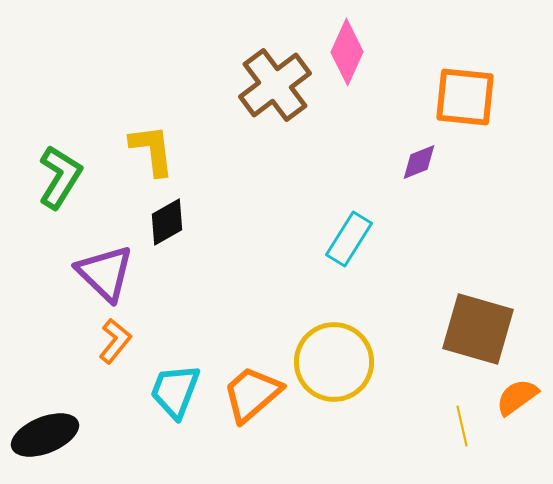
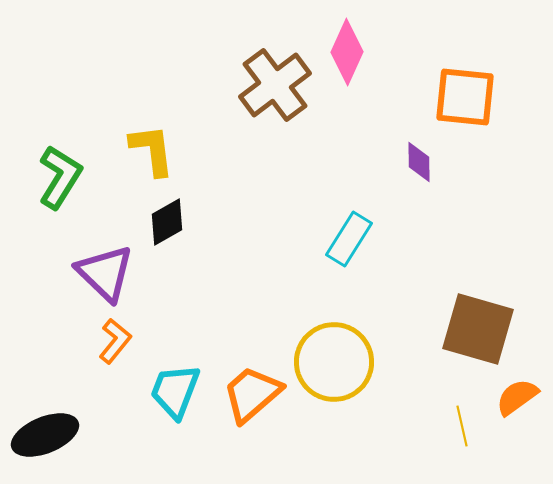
purple diamond: rotated 69 degrees counterclockwise
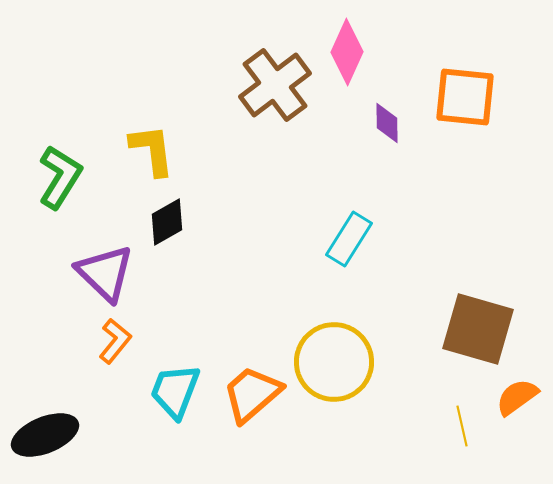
purple diamond: moved 32 px left, 39 px up
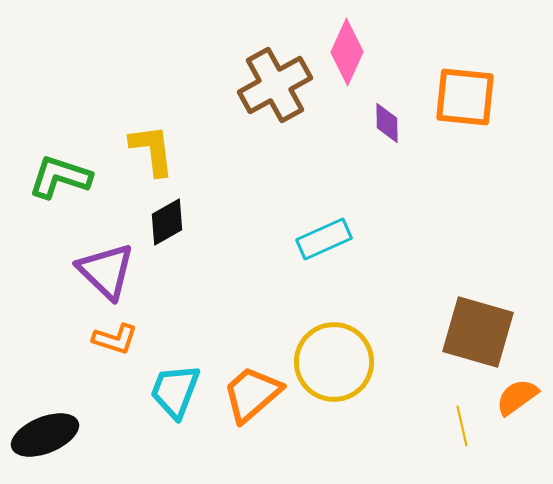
brown cross: rotated 8 degrees clockwise
green L-shape: rotated 104 degrees counterclockwise
cyan rectangle: moved 25 px left; rotated 34 degrees clockwise
purple triangle: moved 1 px right, 2 px up
brown square: moved 3 px down
orange L-shape: moved 2 px up; rotated 69 degrees clockwise
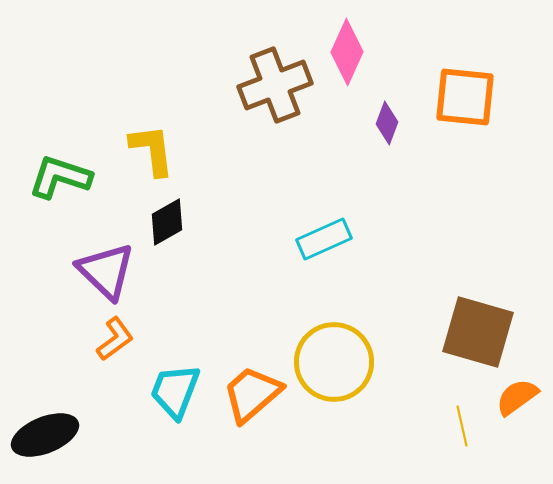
brown cross: rotated 8 degrees clockwise
purple diamond: rotated 21 degrees clockwise
orange L-shape: rotated 54 degrees counterclockwise
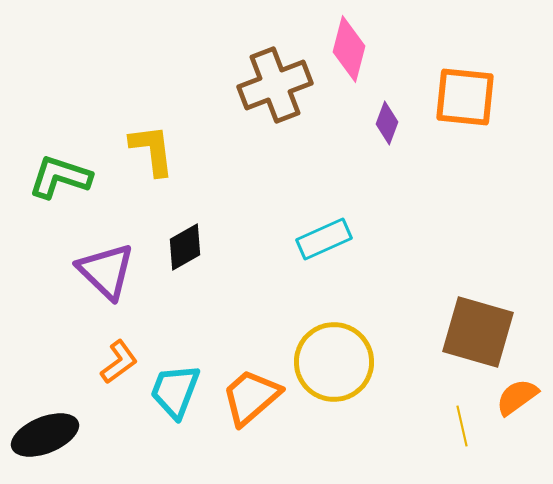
pink diamond: moved 2 px right, 3 px up; rotated 10 degrees counterclockwise
black diamond: moved 18 px right, 25 px down
orange L-shape: moved 4 px right, 23 px down
orange trapezoid: moved 1 px left, 3 px down
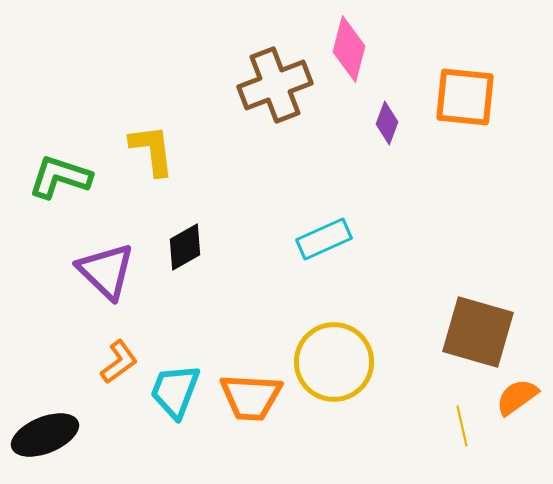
orange trapezoid: rotated 136 degrees counterclockwise
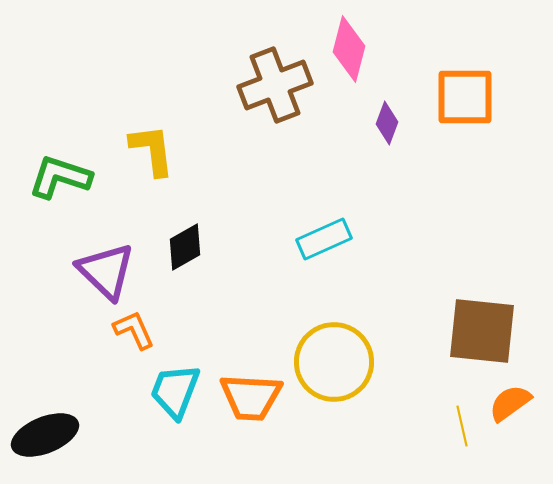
orange square: rotated 6 degrees counterclockwise
brown square: moved 4 px right, 1 px up; rotated 10 degrees counterclockwise
orange L-shape: moved 15 px right, 32 px up; rotated 78 degrees counterclockwise
orange semicircle: moved 7 px left, 6 px down
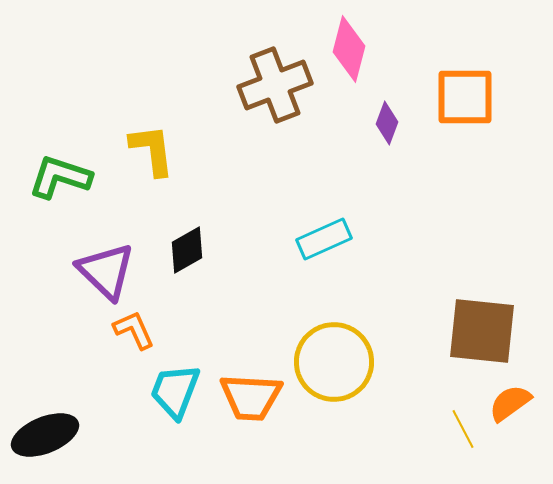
black diamond: moved 2 px right, 3 px down
yellow line: moved 1 px right, 3 px down; rotated 15 degrees counterclockwise
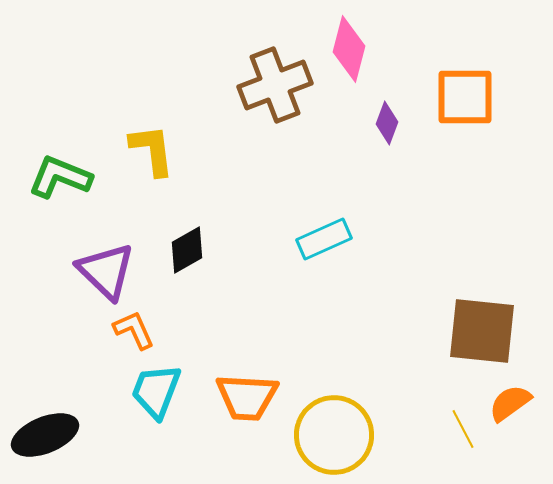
green L-shape: rotated 4 degrees clockwise
yellow circle: moved 73 px down
cyan trapezoid: moved 19 px left
orange trapezoid: moved 4 px left
